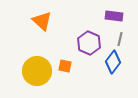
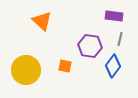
purple hexagon: moved 1 px right, 3 px down; rotated 15 degrees counterclockwise
blue diamond: moved 4 px down
yellow circle: moved 11 px left, 1 px up
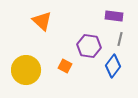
purple hexagon: moved 1 px left
orange square: rotated 16 degrees clockwise
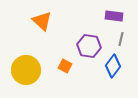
gray line: moved 1 px right
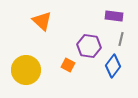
orange square: moved 3 px right, 1 px up
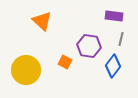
orange square: moved 3 px left, 3 px up
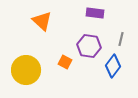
purple rectangle: moved 19 px left, 3 px up
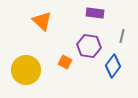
gray line: moved 1 px right, 3 px up
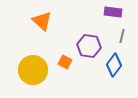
purple rectangle: moved 18 px right, 1 px up
blue diamond: moved 1 px right, 1 px up
yellow circle: moved 7 px right
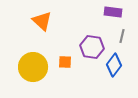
purple hexagon: moved 3 px right, 1 px down
orange square: rotated 24 degrees counterclockwise
yellow circle: moved 3 px up
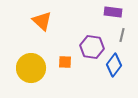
gray line: moved 1 px up
yellow circle: moved 2 px left, 1 px down
